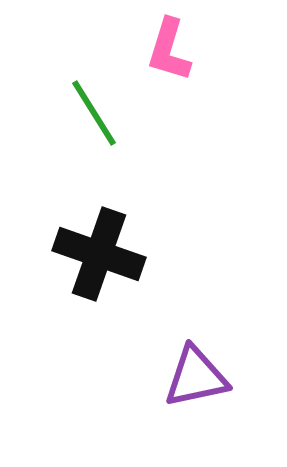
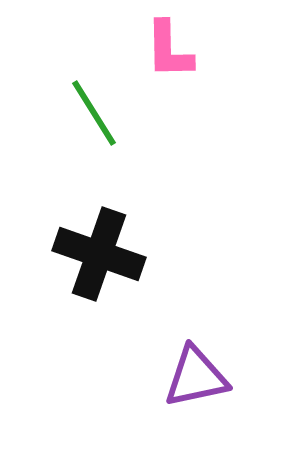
pink L-shape: rotated 18 degrees counterclockwise
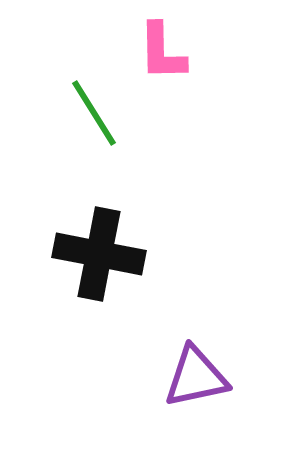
pink L-shape: moved 7 px left, 2 px down
black cross: rotated 8 degrees counterclockwise
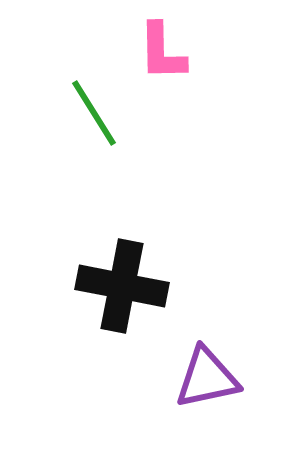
black cross: moved 23 px right, 32 px down
purple triangle: moved 11 px right, 1 px down
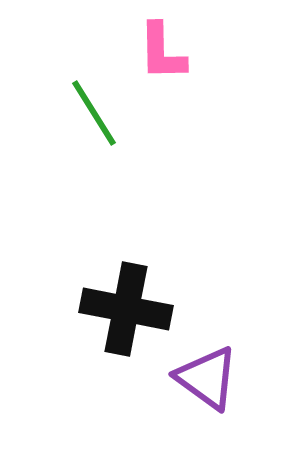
black cross: moved 4 px right, 23 px down
purple triangle: rotated 48 degrees clockwise
